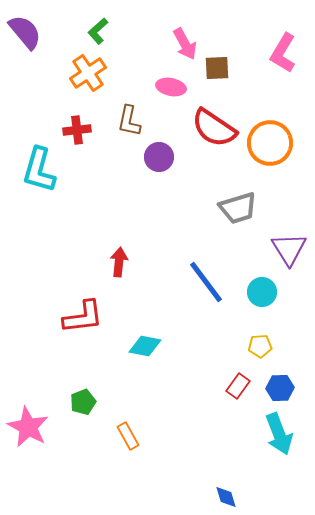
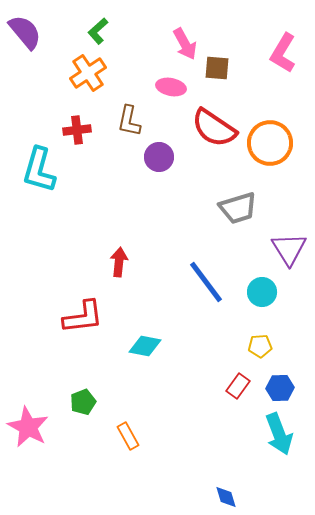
brown square: rotated 8 degrees clockwise
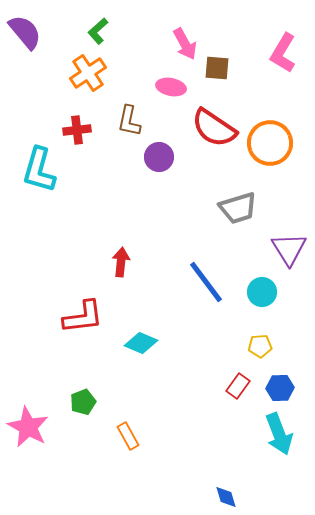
red arrow: moved 2 px right
cyan diamond: moved 4 px left, 3 px up; rotated 12 degrees clockwise
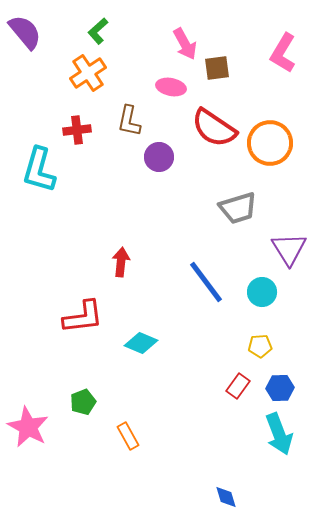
brown square: rotated 12 degrees counterclockwise
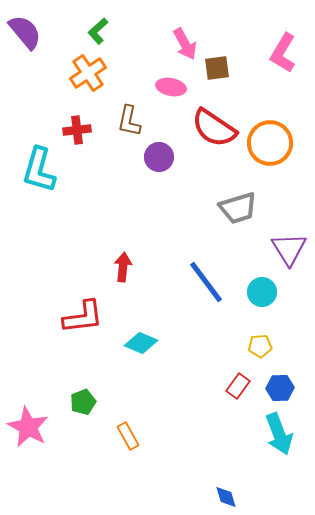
red arrow: moved 2 px right, 5 px down
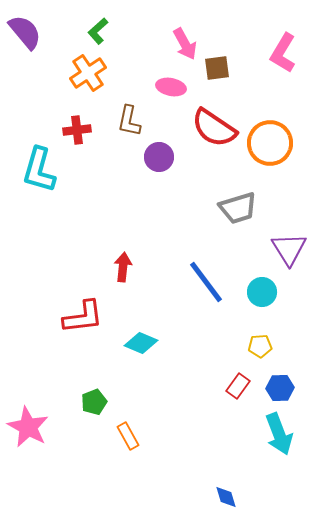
green pentagon: moved 11 px right
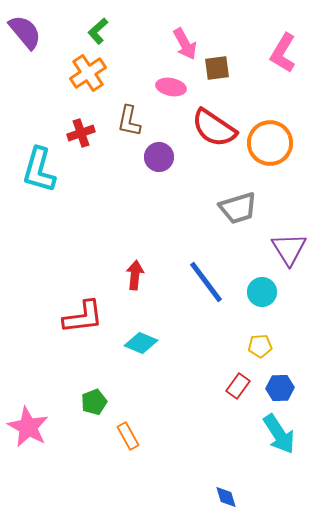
red cross: moved 4 px right, 3 px down; rotated 12 degrees counterclockwise
red arrow: moved 12 px right, 8 px down
cyan arrow: rotated 12 degrees counterclockwise
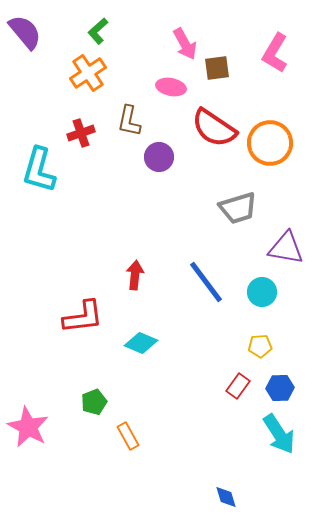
pink L-shape: moved 8 px left
purple triangle: moved 3 px left, 1 px up; rotated 48 degrees counterclockwise
